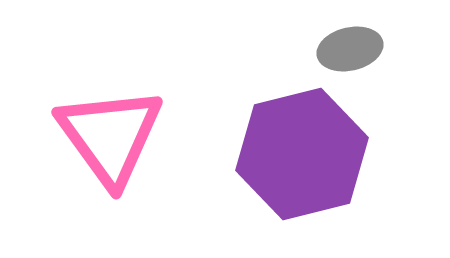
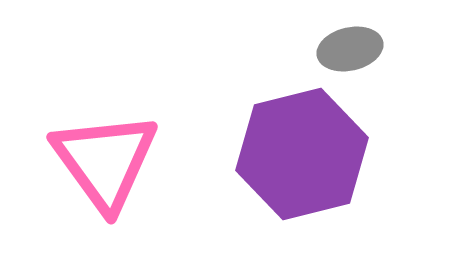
pink triangle: moved 5 px left, 25 px down
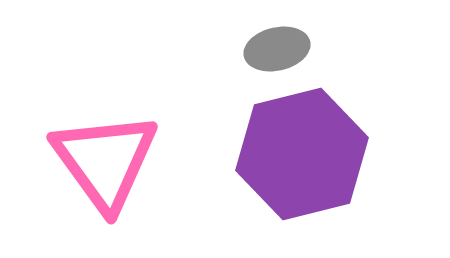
gray ellipse: moved 73 px left
